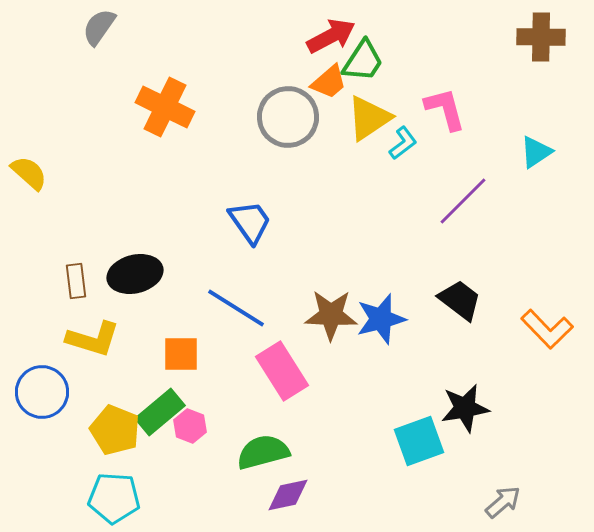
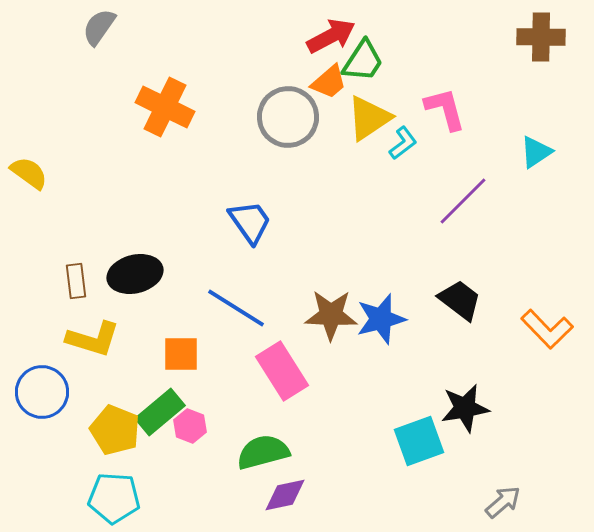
yellow semicircle: rotated 6 degrees counterclockwise
purple diamond: moved 3 px left
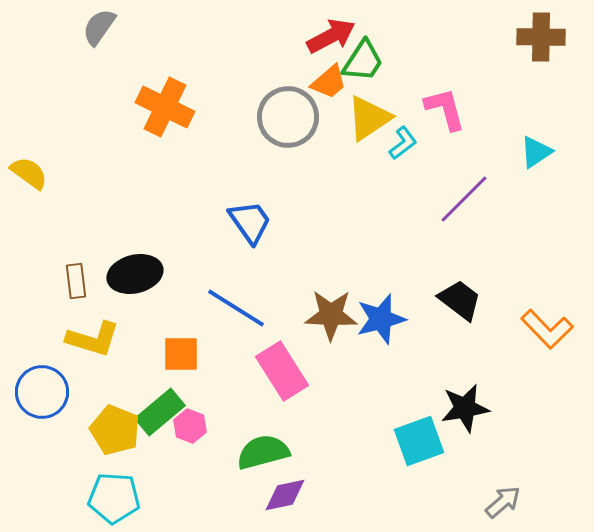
purple line: moved 1 px right, 2 px up
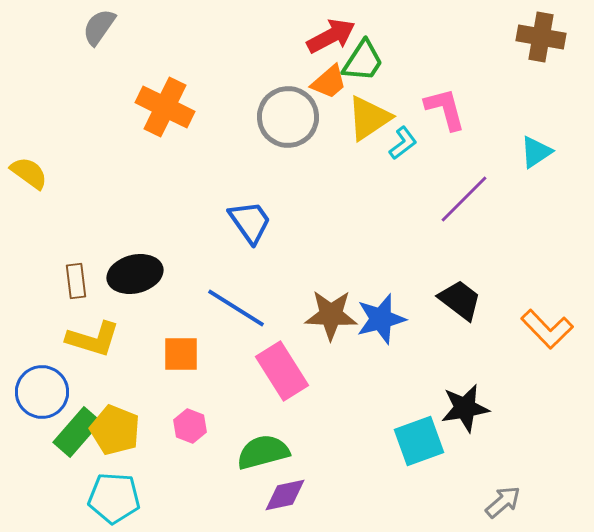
brown cross: rotated 9 degrees clockwise
green rectangle: moved 83 px left, 20 px down; rotated 9 degrees counterclockwise
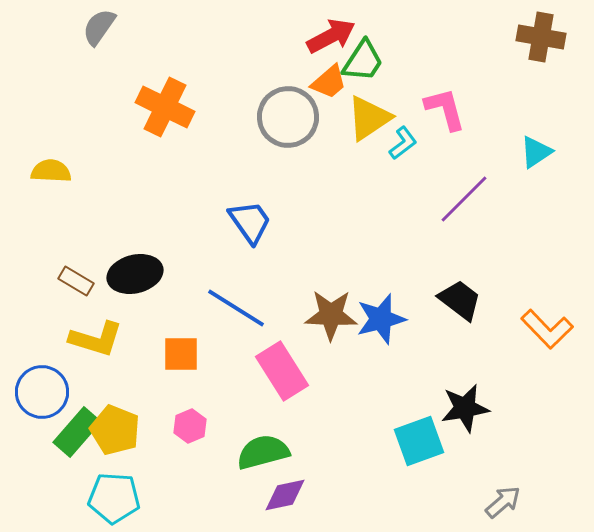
yellow semicircle: moved 22 px right, 2 px up; rotated 33 degrees counterclockwise
brown rectangle: rotated 52 degrees counterclockwise
yellow L-shape: moved 3 px right
pink hexagon: rotated 16 degrees clockwise
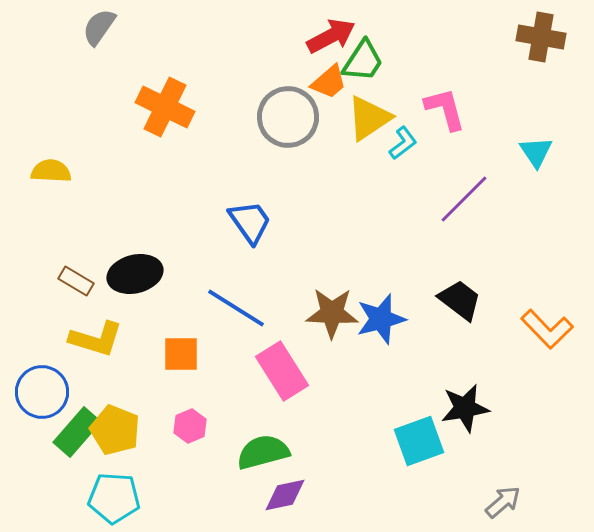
cyan triangle: rotated 30 degrees counterclockwise
brown star: moved 1 px right, 2 px up
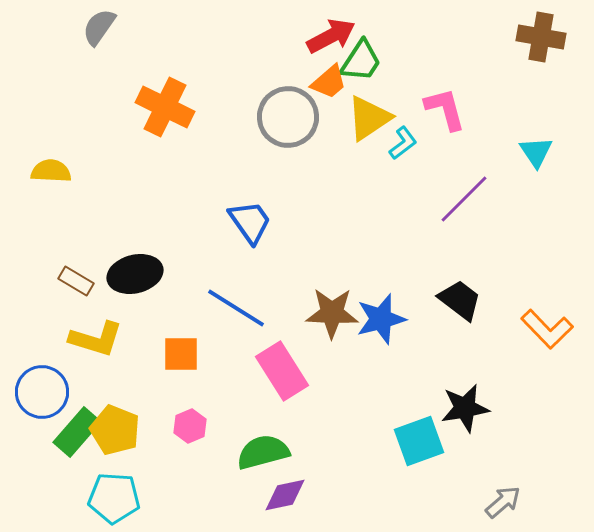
green trapezoid: moved 2 px left
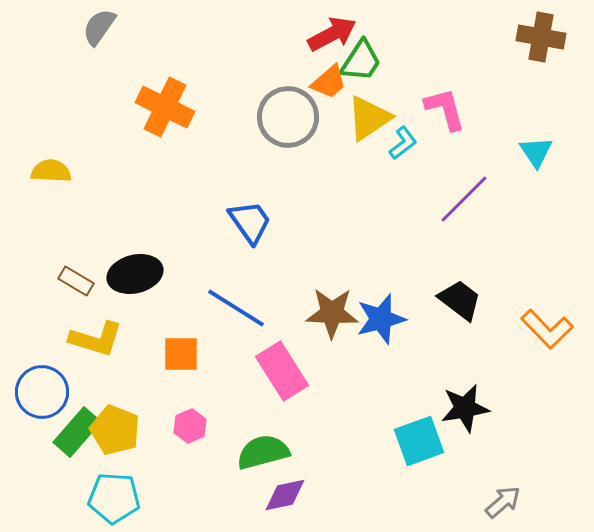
red arrow: moved 1 px right, 2 px up
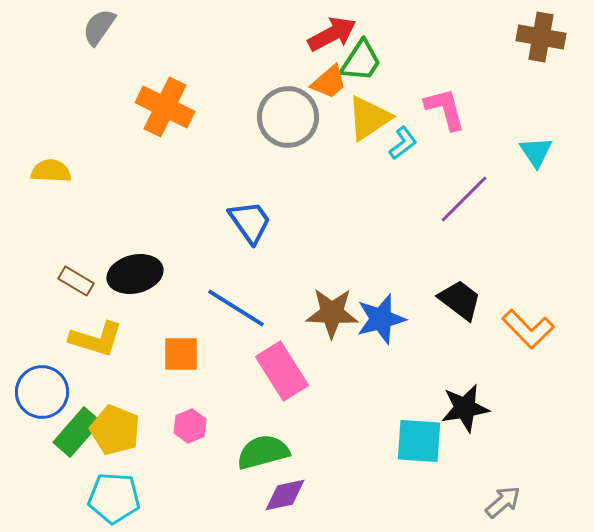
orange L-shape: moved 19 px left
cyan square: rotated 24 degrees clockwise
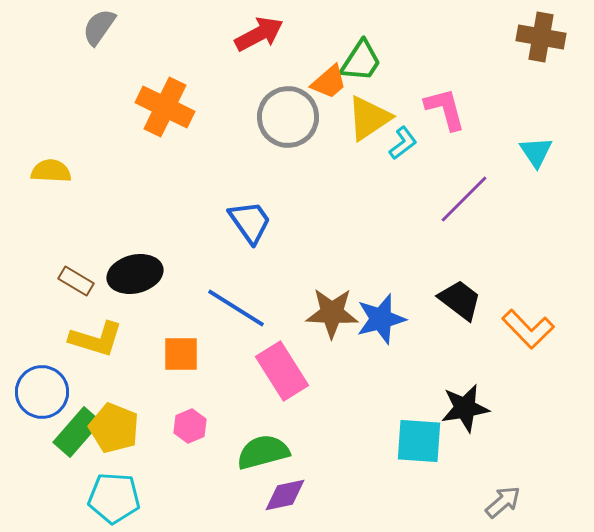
red arrow: moved 73 px left
yellow pentagon: moved 1 px left, 2 px up
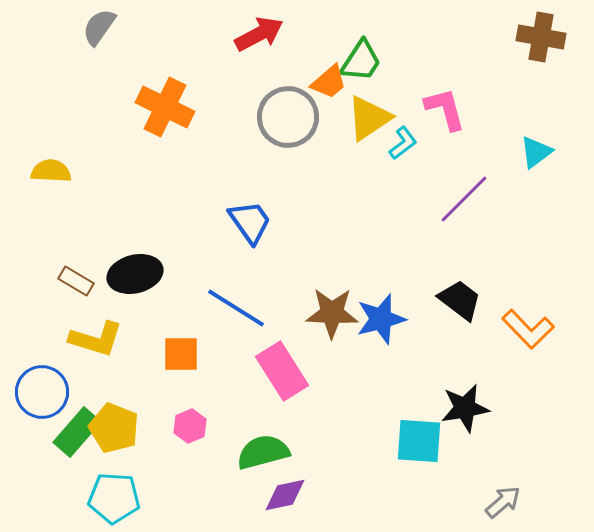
cyan triangle: rotated 27 degrees clockwise
